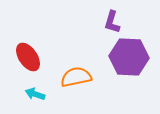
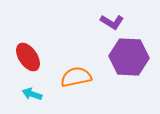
purple L-shape: rotated 75 degrees counterclockwise
cyan arrow: moved 3 px left
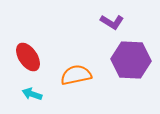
purple hexagon: moved 2 px right, 3 px down
orange semicircle: moved 2 px up
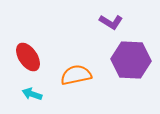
purple L-shape: moved 1 px left
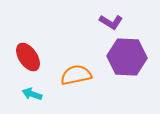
purple hexagon: moved 4 px left, 3 px up
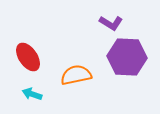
purple L-shape: moved 1 px down
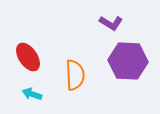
purple hexagon: moved 1 px right, 4 px down
orange semicircle: moved 1 px left; rotated 100 degrees clockwise
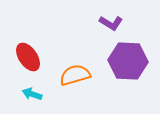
orange semicircle: rotated 104 degrees counterclockwise
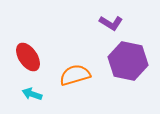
purple hexagon: rotated 9 degrees clockwise
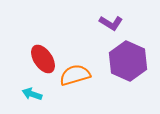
red ellipse: moved 15 px right, 2 px down
purple hexagon: rotated 12 degrees clockwise
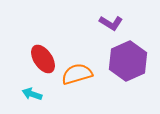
purple hexagon: rotated 12 degrees clockwise
orange semicircle: moved 2 px right, 1 px up
